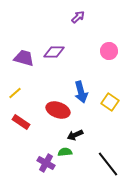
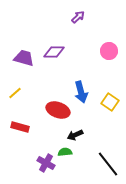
red rectangle: moved 1 px left, 5 px down; rotated 18 degrees counterclockwise
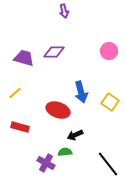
purple arrow: moved 14 px left, 6 px up; rotated 120 degrees clockwise
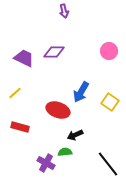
purple trapezoid: rotated 10 degrees clockwise
blue arrow: rotated 45 degrees clockwise
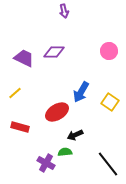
red ellipse: moved 1 px left, 2 px down; rotated 50 degrees counterclockwise
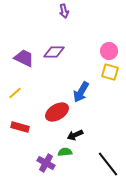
yellow square: moved 30 px up; rotated 18 degrees counterclockwise
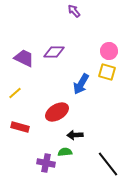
purple arrow: moved 10 px right; rotated 152 degrees clockwise
yellow square: moved 3 px left
blue arrow: moved 8 px up
black arrow: rotated 21 degrees clockwise
purple cross: rotated 18 degrees counterclockwise
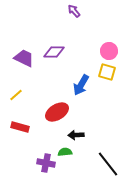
blue arrow: moved 1 px down
yellow line: moved 1 px right, 2 px down
black arrow: moved 1 px right
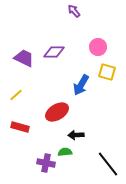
pink circle: moved 11 px left, 4 px up
